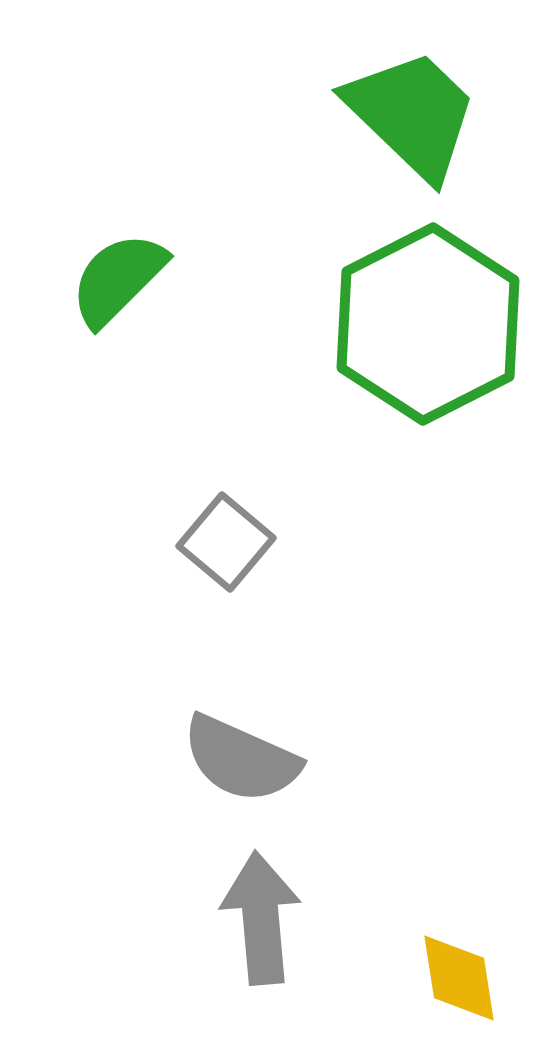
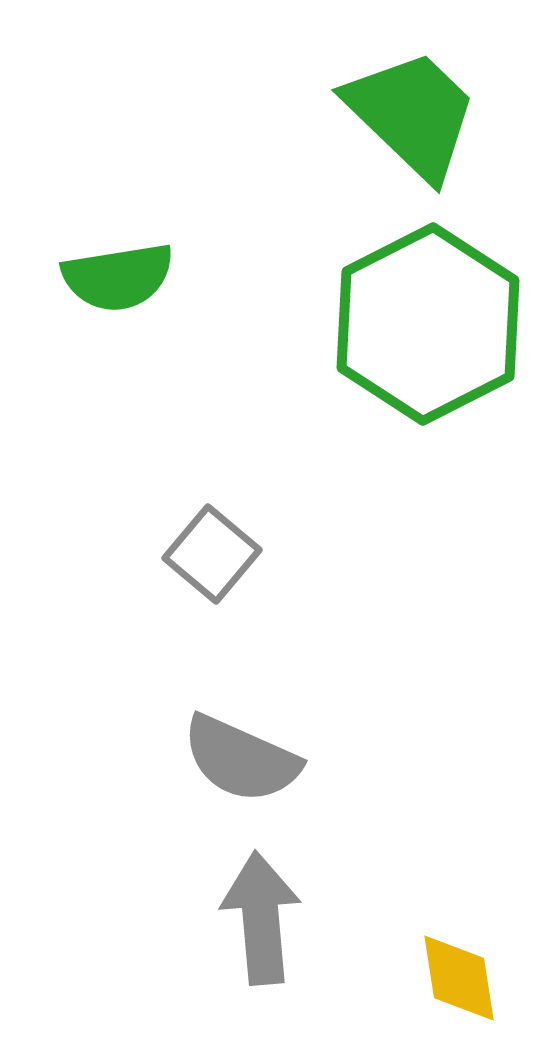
green semicircle: moved 2 px up; rotated 144 degrees counterclockwise
gray square: moved 14 px left, 12 px down
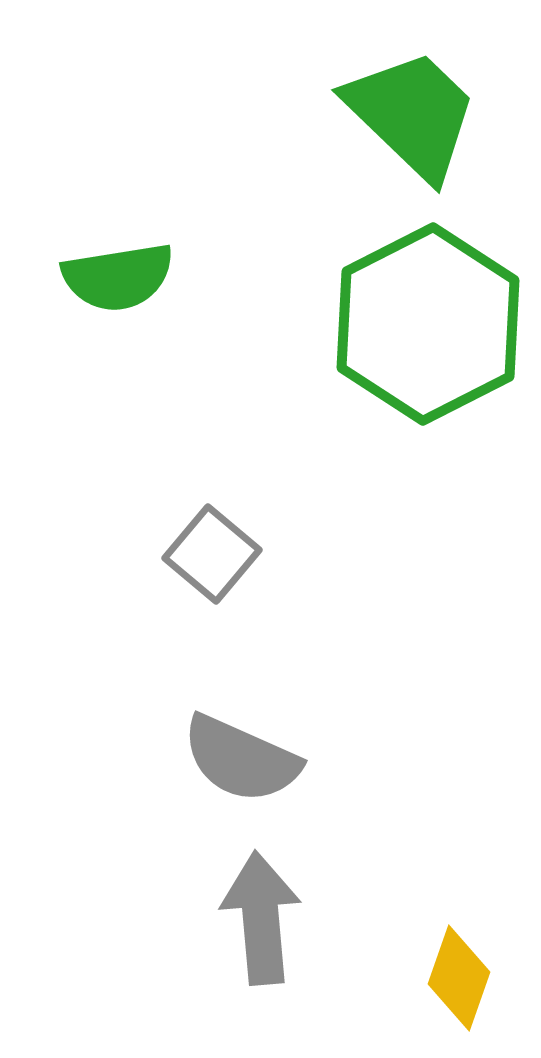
yellow diamond: rotated 28 degrees clockwise
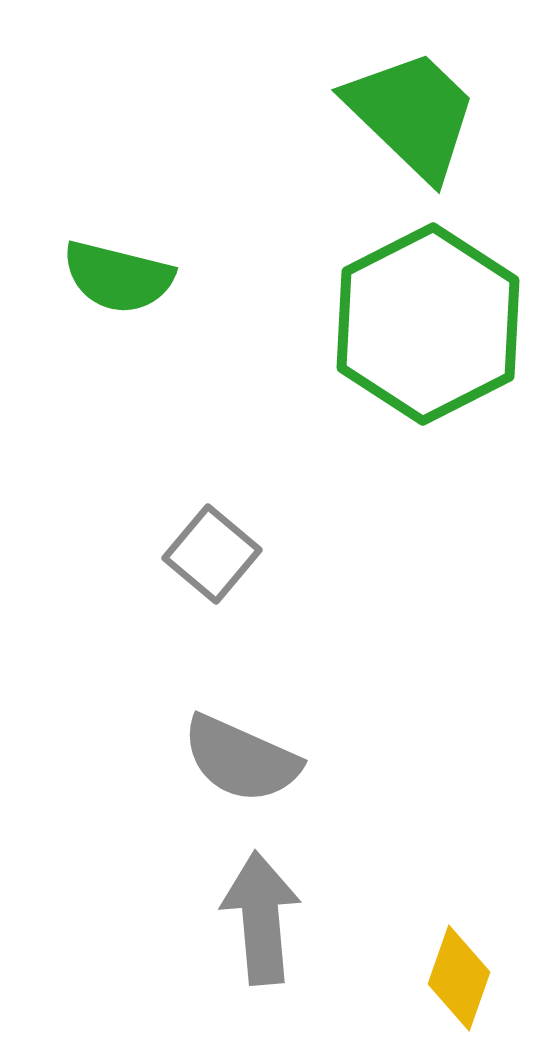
green semicircle: rotated 23 degrees clockwise
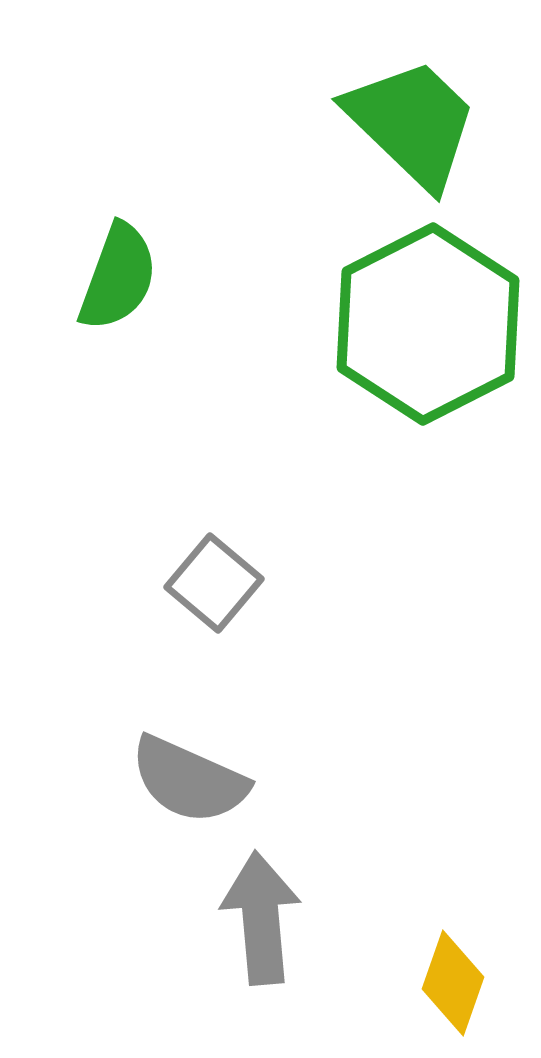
green trapezoid: moved 9 px down
green semicircle: rotated 84 degrees counterclockwise
gray square: moved 2 px right, 29 px down
gray semicircle: moved 52 px left, 21 px down
yellow diamond: moved 6 px left, 5 px down
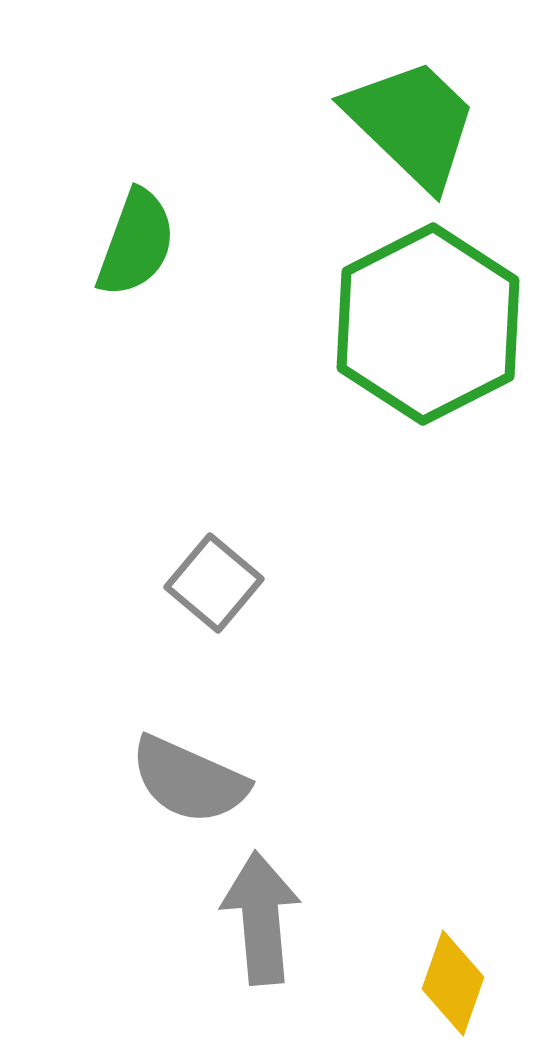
green semicircle: moved 18 px right, 34 px up
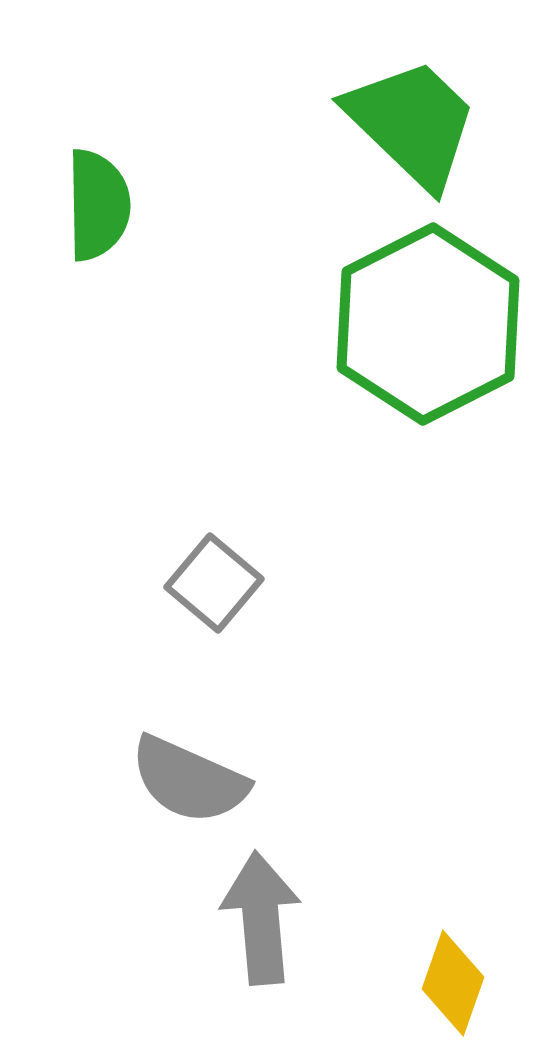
green semicircle: moved 38 px left, 38 px up; rotated 21 degrees counterclockwise
